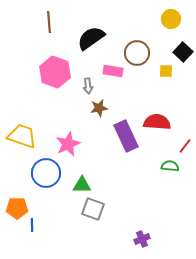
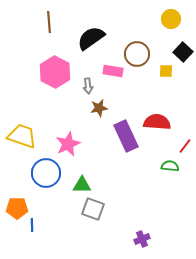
brown circle: moved 1 px down
pink hexagon: rotated 8 degrees clockwise
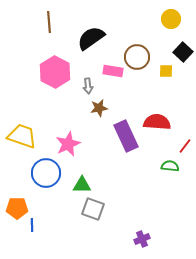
brown circle: moved 3 px down
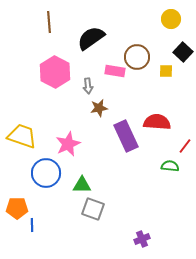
pink rectangle: moved 2 px right
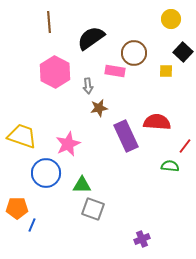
brown circle: moved 3 px left, 4 px up
blue line: rotated 24 degrees clockwise
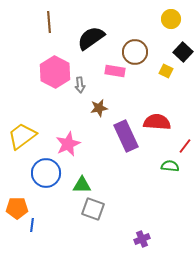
brown circle: moved 1 px right, 1 px up
yellow square: rotated 24 degrees clockwise
gray arrow: moved 8 px left, 1 px up
yellow trapezoid: rotated 56 degrees counterclockwise
blue line: rotated 16 degrees counterclockwise
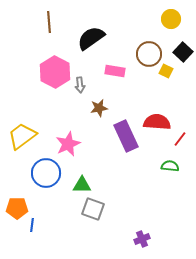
brown circle: moved 14 px right, 2 px down
red line: moved 5 px left, 7 px up
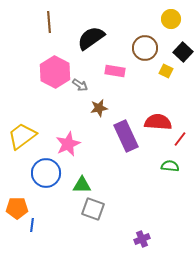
brown circle: moved 4 px left, 6 px up
gray arrow: rotated 49 degrees counterclockwise
red semicircle: moved 1 px right
